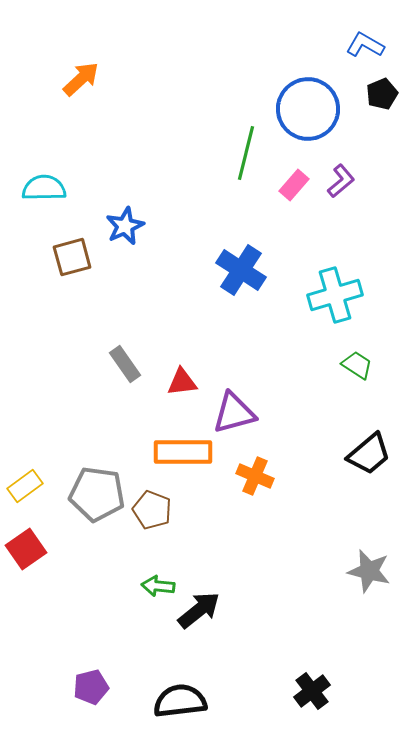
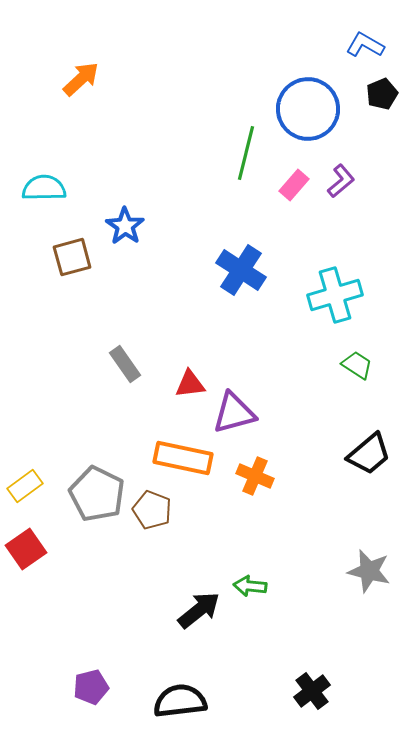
blue star: rotated 12 degrees counterclockwise
red triangle: moved 8 px right, 2 px down
orange rectangle: moved 6 px down; rotated 12 degrees clockwise
gray pentagon: rotated 18 degrees clockwise
green arrow: moved 92 px right
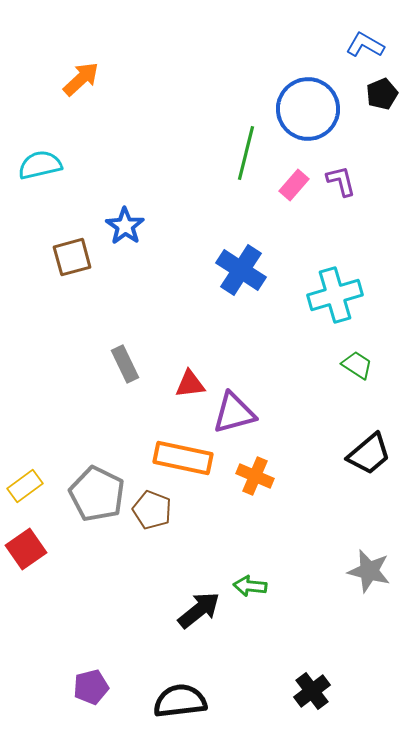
purple L-shape: rotated 64 degrees counterclockwise
cyan semicircle: moved 4 px left, 23 px up; rotated 12 degrees counterclockwise
gray rectangle: rotated 9 degrees clockwise
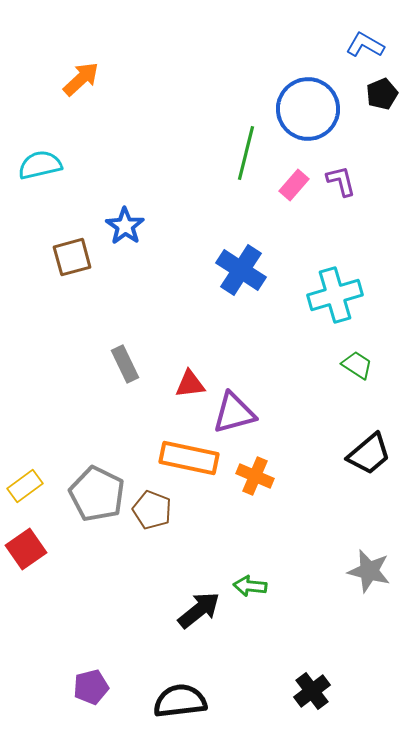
orange rectangle: moved 6 px right
